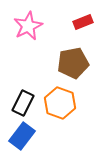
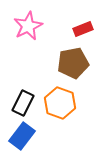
red rectangle: moved 7 px down
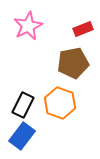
black rectangle: moved 2 px down
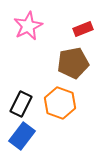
black rectangle: moved 2 px left, 1 px up
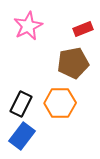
orange hexagon: rotated 20 degrees counterclockwise
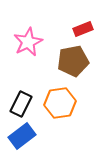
pink star: moved 16 px down
brown pentagon: moved 2 px up
orange hexagon: rotated 8 degrees counterclockwise
blue rectangle: rotated 16 degrees clockwise
